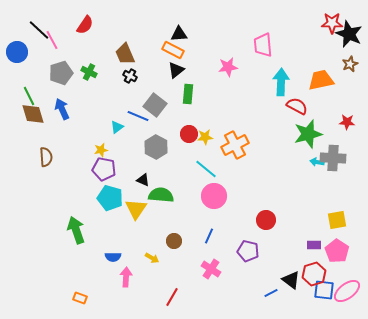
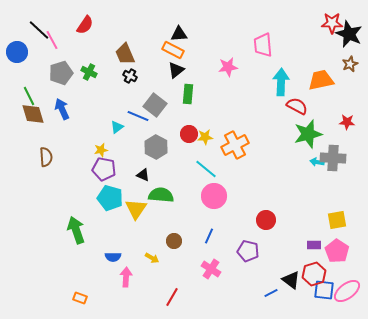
black triangle at (143, 180): moved 5 px up
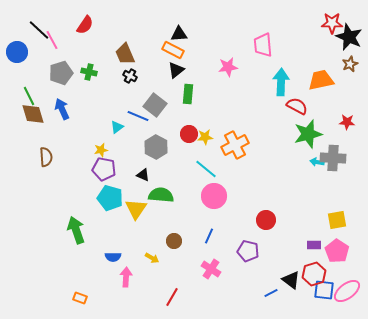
black star at (349, 34): moved 3 px down
green cross at (89, 72): rotated 14 degrees counterclockwise
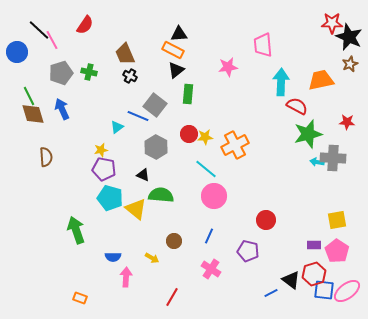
yellow triangle at (136, 209): rotated 25 degrees counterclockwise
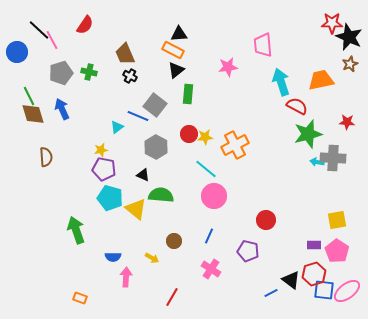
cyan arrow at (281, 82): rotated 20 degrees counterclockwise
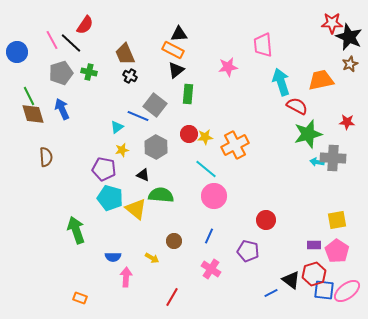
black line at (39, 30): moved 32 px right, 13 px down
yellow star at (101, 150): moved 21 px right
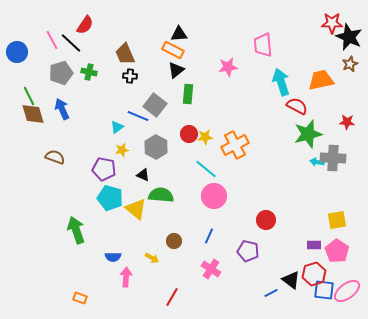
black cross at (130, 76): rotated 24 degrees counterclockwise
brown semicircle at (46, 157): moved 9 px right; rotated 66 degrees counterclockwise
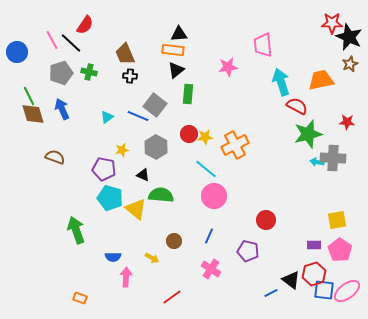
orange rectangle at (173, 50): rotated 20 degrees counterclockwise
cyan triangle at (117, 127): moved 10 px left, 10 px up
pink pentagon at (337, 251): moved 3 px right, 1 px up
red line at (172, 297): rotated 24 degrees clockwise
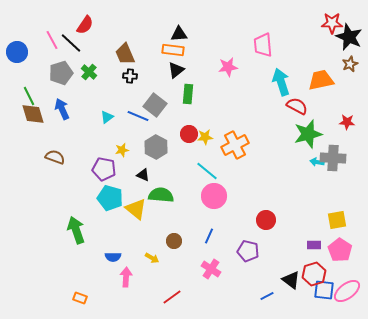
green cross at (89, 72): rotated 28 degrees clockwise
cyan line at (206, 169): moved 1 px right, 2 px down
blue line at (271, 293): moved 4 px left, 3 px down
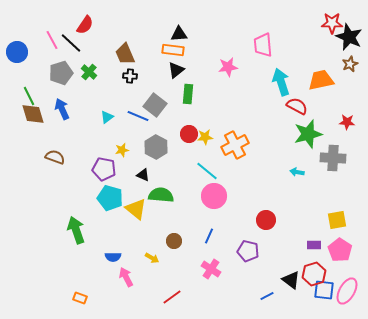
cyan arrow at (317, 162): moved 20 px left, 10 px down
pink arrow at (126, 277): rotated 30 degrees counterclockwise
pink ellipse at (347, 291): rotated 24 degrees counterclockwise
